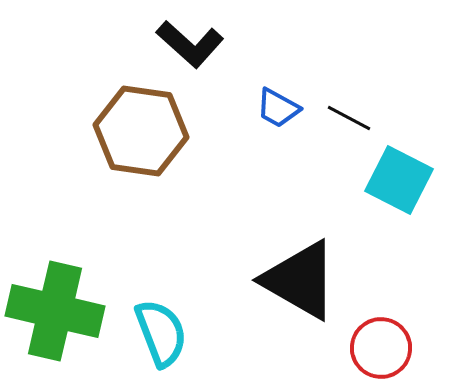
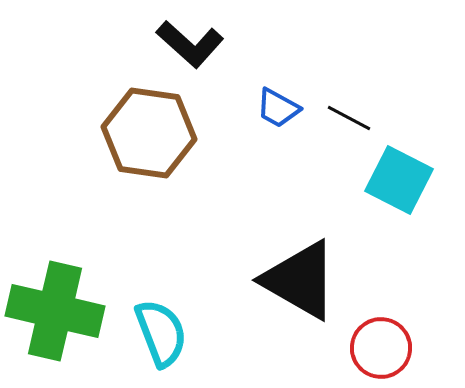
brown hexagon: moved 8 px right, 2 px down
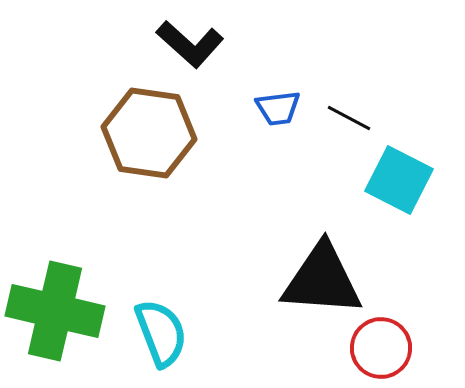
blue trapezoid: rotated 36 degrees counterclockwise
black triangle: moved 22 px right; rotated 26 degrees counterclockwise
